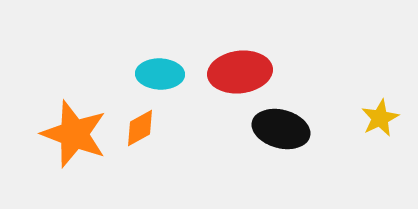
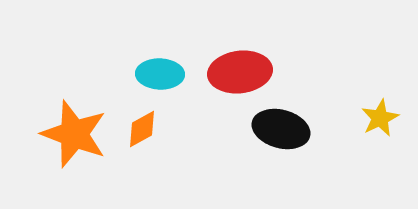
orange diamond: moved 2 px right, 1 px down
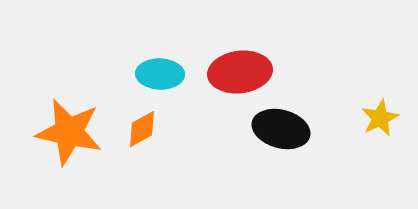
orange star: moved 5 px left, 2 px up; rotated 8 degrees counterclockwise
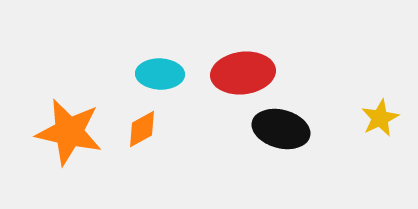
red ellipse: moved 3 px right, 1 px down
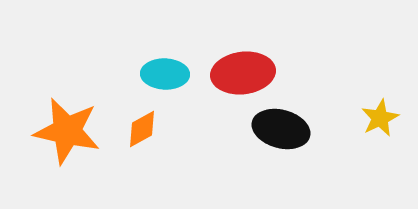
cyan ellipse: moved 5 px right
orange star: moved 2 px left, 1 px up
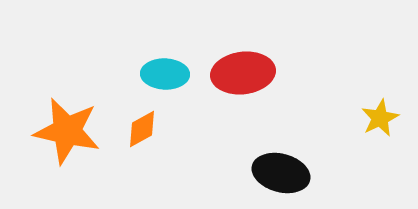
black ellipse: moved 44 px down
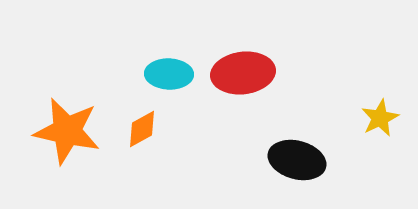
cyan ellipse: moved 4 px right
black ellipse: moved 16 px right, 13 px up
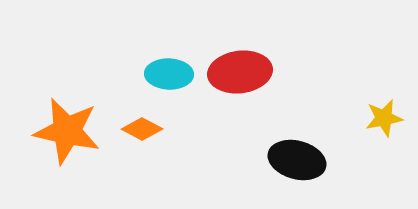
red ellipse: moved 3 px left, 1 px up
yellow star: moved 4 px right; rotated 15 degrees clockwise
orange diamond: rotated 57 degrees clockwise
